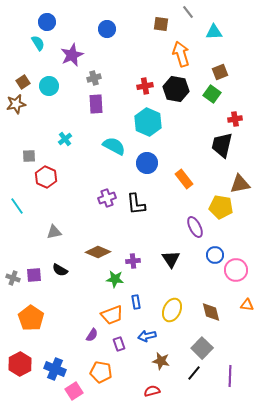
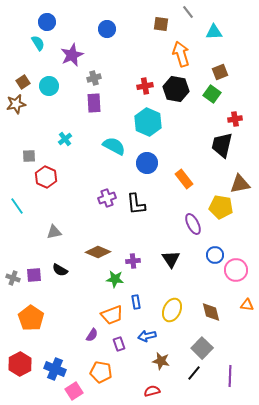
purple rectangle at (96, 104): moved 2 px left, 1 px up
purple ellipse at (195, 227): moved 2 px left, 3 px up
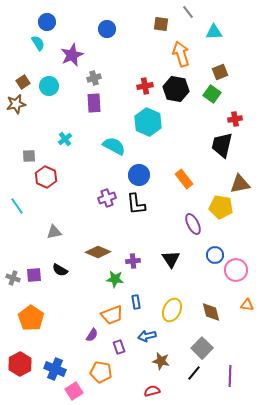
blue circle at (147, 163): moved 8 px left, 12 px down
purple rectangle at (119, 344): moved 3 px down
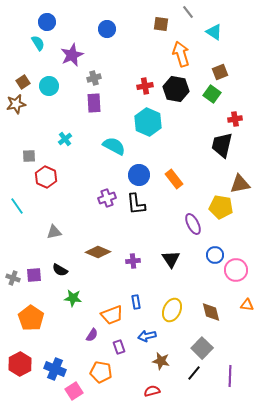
cyan triangle at (214, 32): rotated 36 degrees clockwise
orange rectangle at (184, 179): moved 10 px left
green star at (115, 279): moved 42 px left, 19 px down
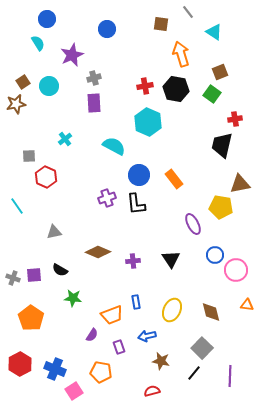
blue circle at (47, 22): moved 3 px up
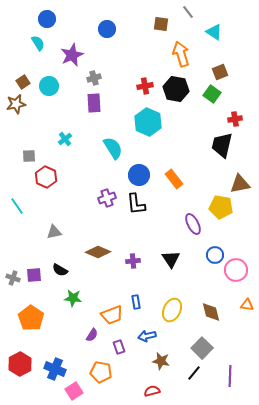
cyan semicircle at (114, 146): moved 1 px left, 2 px down; rotated 30 degrees clockwise
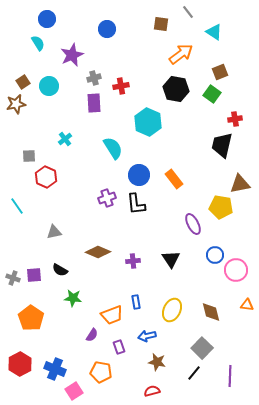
orange arrow at (181, 54): rotated 70 degrees clockwise
red cross at (145, 86): moved 24 px left
brown star at (161, 361): moved 4 px left, 1 px down
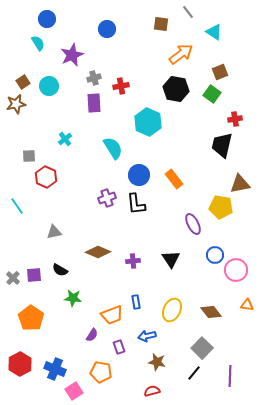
gray cross at (13, 278): rotated 24 degrees clockwise
brown diamond at (211, 312): rotated 25 degrees counterclockwise
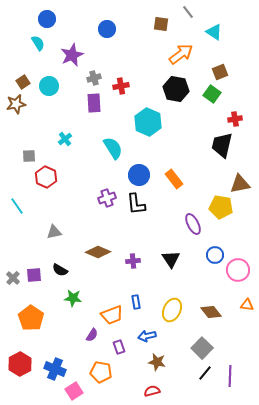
pink circle at (236, 270): moved 2 px right
black line at (194, 373): moved 11 px right
